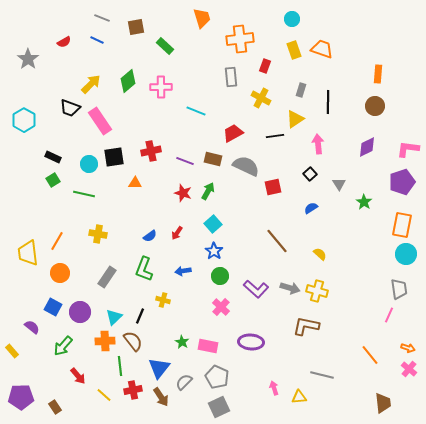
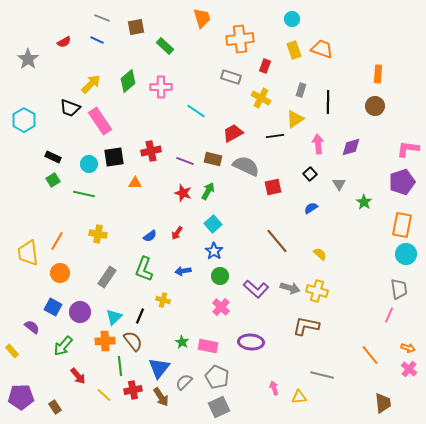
gray rectangle at (231, 77): rotated 66 degrees counterclockwise
cyan line at (196, 111): rotated 12 degrees clockwise
purple diamond at (367, 147): moved 16 px left; rotated 10 degrees clockwise
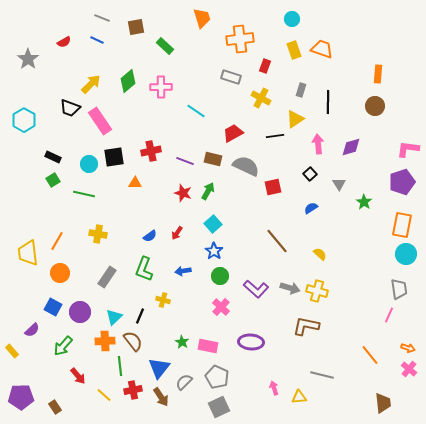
purple semicircle at (32, 327): moved 3 px down; rotated 98 degrees clockwise
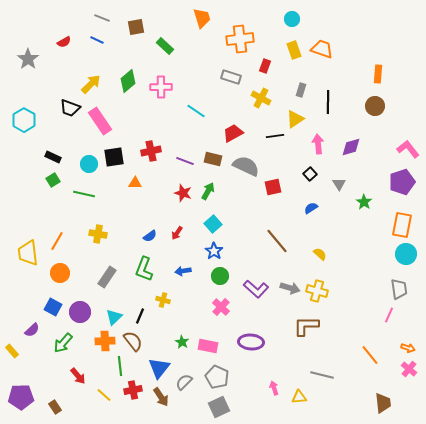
pink L-shape at (408, 149): rotated 45 degrees clockwise
brown L-shape at (306, 326): rotated 12 degrees counterclockwise
green arrow at (63, 346): moved 3 px up
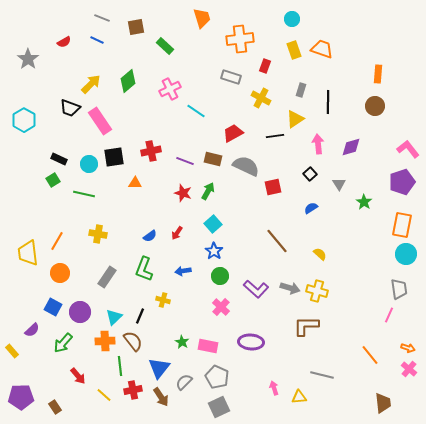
pink cross at (161, 87): moved 9 px right, 2 px down; rotated 25 degrees counterclockwise
black rectangle at (53, 157): moved 6 px right, 2 px down
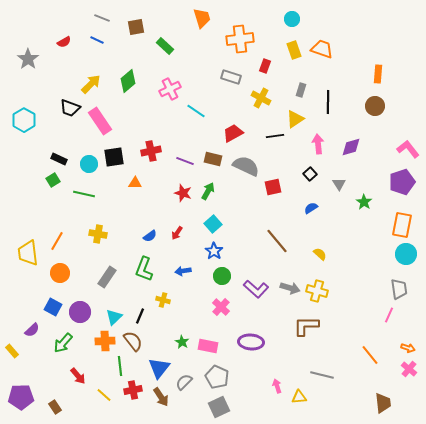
green circle at (220, 276): moved 2 px right
pink arrow at (274, 388): moved 3 px right, 2 px up
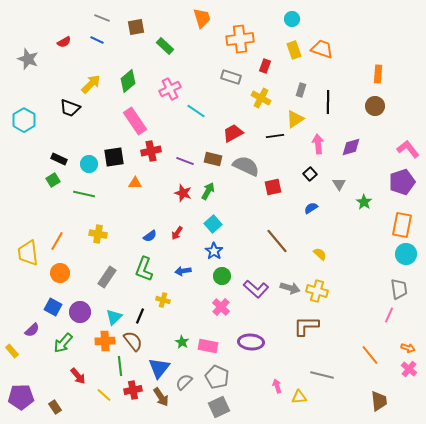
gray star at (28, 59): rotated 15 degrees counterclockwise
pink rectangle at (100, 121): moved 35 px right
brown trapezoid at (383, 403): moved 4 px left, 2 px up
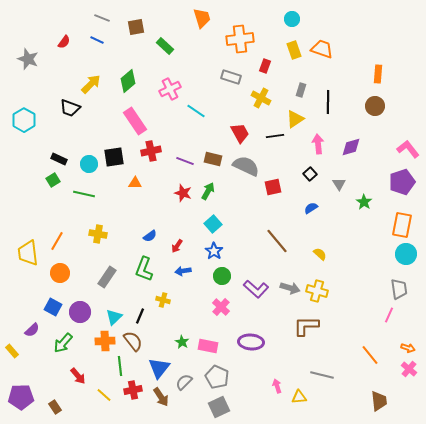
red semicircle at (64, 42): rotated 24 degrees counterclockwise
red trapezoid at (233, 133): moved 7 px right; rotated 90 degrees clockwise
red arrow at (177, 233): moved 13 px down
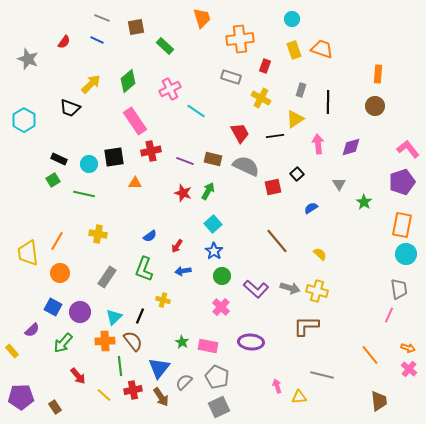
black square at (310, 174): moved 13 px left
